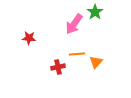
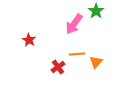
green star: moved 1 px right, 1 px up
red star: moved 2 px down; rotated 24 degrees clockwise
red cross: rotated 24 degrees counterclockwise
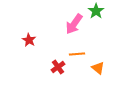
orange triangle: moved 2 px right, 6 px down; rotated 32 degrees counterclockwise
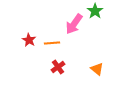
green star: moved 1 px left
orange line: moved 25 px left, 11 px up
orange triangle: moved 1 px left, 1 px down
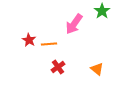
green star: moved 7 px right
orange line: moved 3 px left, 1 px down
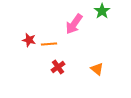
red star: rotated 16 degrees counterclockwise
